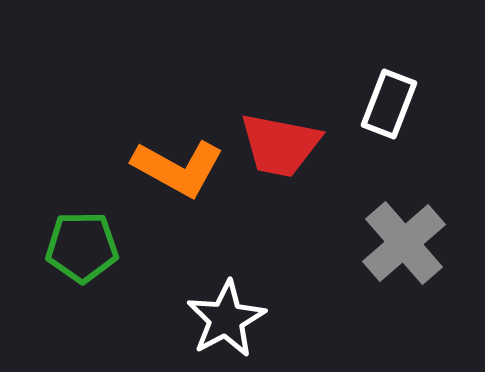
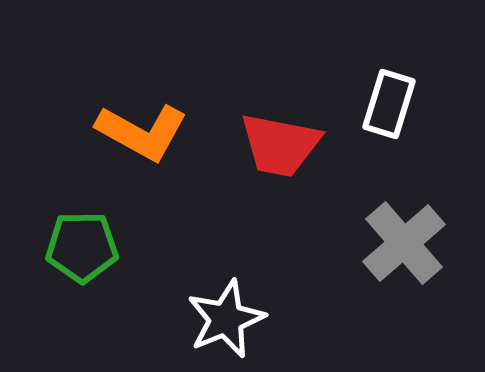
white rectangle: rotated 4 degrees counterclockwise
orange L-shape: moved 36 px left, 36 px up
white star: rotated 6 degrees clockwise
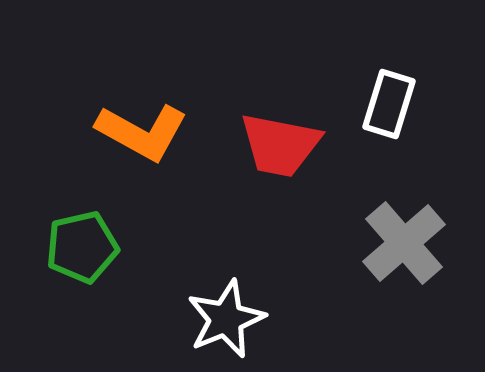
green pentagon: rotated 12 degrees counterclockwise
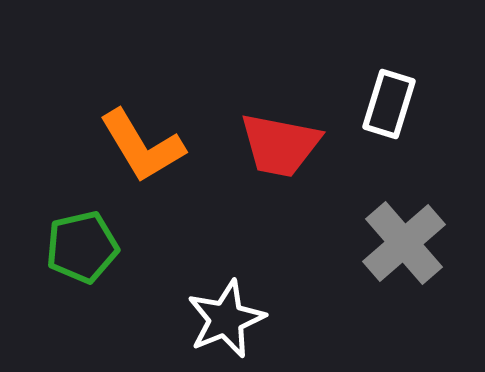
orange L-shape: moved 14 px down; rotated 30 degrees clockwise
